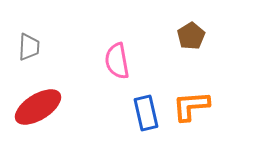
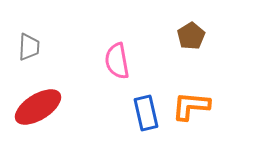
orange L-shape: rotated 9 degrees clockwise
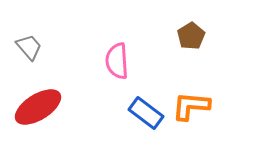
gray trapezoid: rotated 44 degrees counterclockwise
pink semicircle: rotated 6 degrees clockwise
blue rectangle: rotated 40 degrees counterclockwise
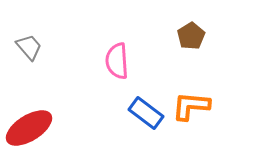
red ellipse: moved 9 px left, 21 px down
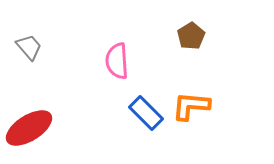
blue rectangle: rotated 8 degrees clockwise
